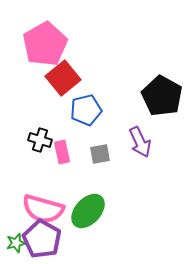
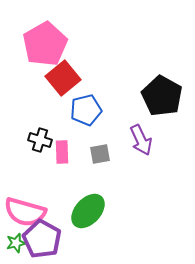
purple arrow: moved 1 px right, 2 px up
pink rectangle: rotated 10 degrees clockwise
pink semicircle: moved 18 px left, 3 px down
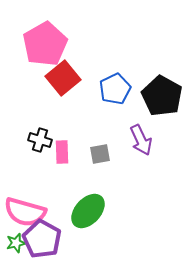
blue pentagon: moved 29 px right, 21 px up; rotated 12 degrees counterclockwise
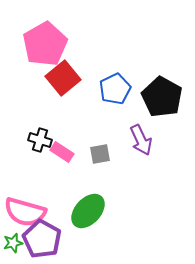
black pentagon: moved 1 px down
pink rectangle: rotated 55 degrees counterclockwise
green star: moved 3 px left
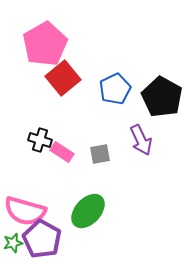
pink semicircle: moved 1 px up
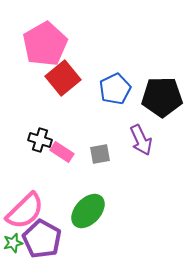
black pentagon: rotated 30 degrees counterclockwise
pink semicircle: rotated 60 degrees counterclockwise
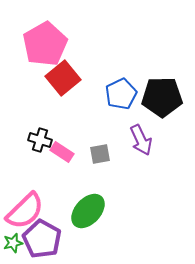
blue pentagon: moved 6 px right, 5 px down
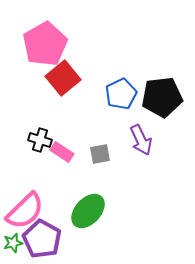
black pentagon: rotated 6 degrees counterclockwise
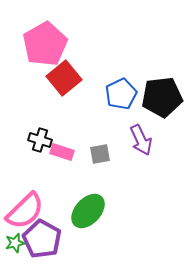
red square: moved 1 px right
pink rectangle: rotated 15 degrees counterclockwise
green star: moved 2 px right
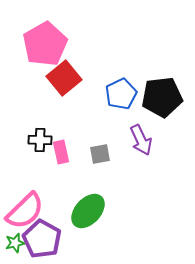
black cross: rotated 15 degrees counterclockwise
pink rectangle: moved 1 px left; rotated 60 degrees clockwise
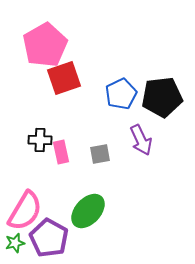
pink pentagon: moved 1 px down
red square: rotated 20 degrees clockwise
pink semicircle: rotated 15 degrees counterclockwise
purple pentagon: moved 7 px right, 1 px up
